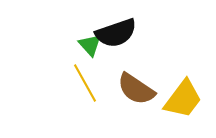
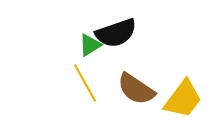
green triangle: rotated 40 degrees clockwise
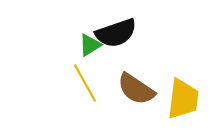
yellow trapezoid: rotated 30 degrees counterclockwise
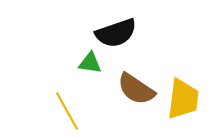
green triangle: moved 18 px down; rotated 40 degrees clockwise
yellow line: moved 18 px left, 28 px down
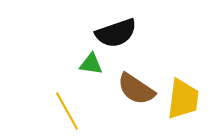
green triangle: moved 1 px right, 1 px down
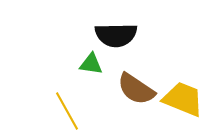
black semicircle: moved 2 px down; rotated 18 degrees clockwise
yellow trapezoid: rotated 75 degrees counterclockwise
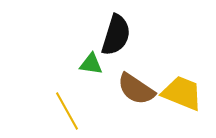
black semicircle: rotated 72 degrees counterclockwise
yellow trapezoid: moved 1 px left, 6 px up
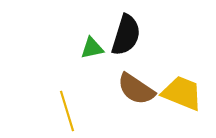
black semicircle: moved 10 px right
green triangle: moved 1 px right, 16 px up; rotated 20 degrees counterclockwise
yellow line: rotated 12 degrees clockwise
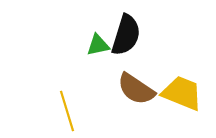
green triangle: moved 6 px right, 3 px up
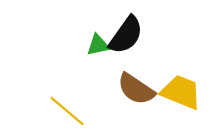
black semicircle: rotated 18 degrees clockwise
yellow trapezoid: moved 1 px left, 1 px up
yellow line: rotated 33 degrees counterclockwise
